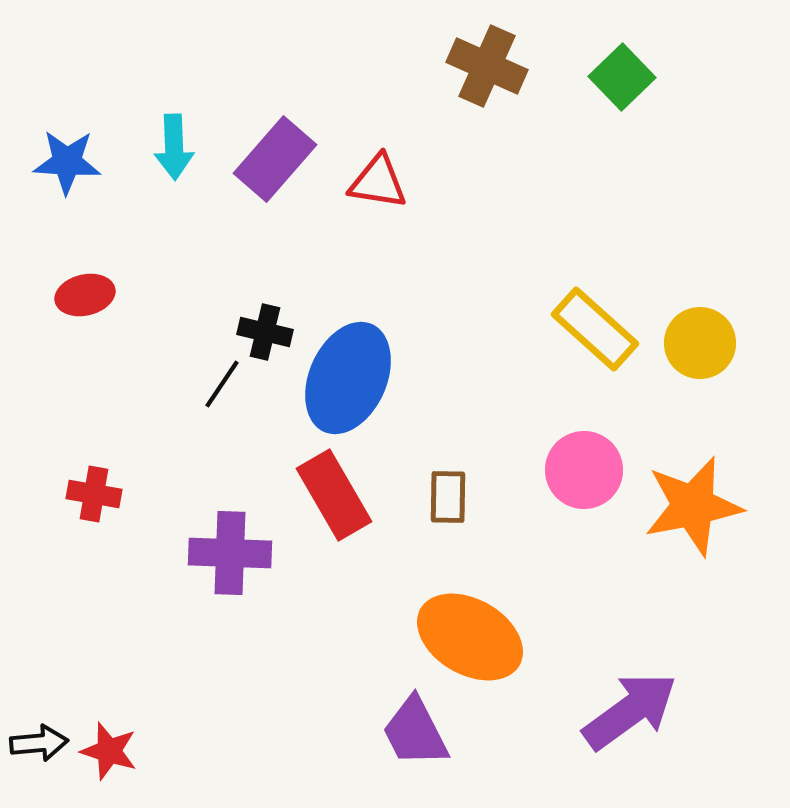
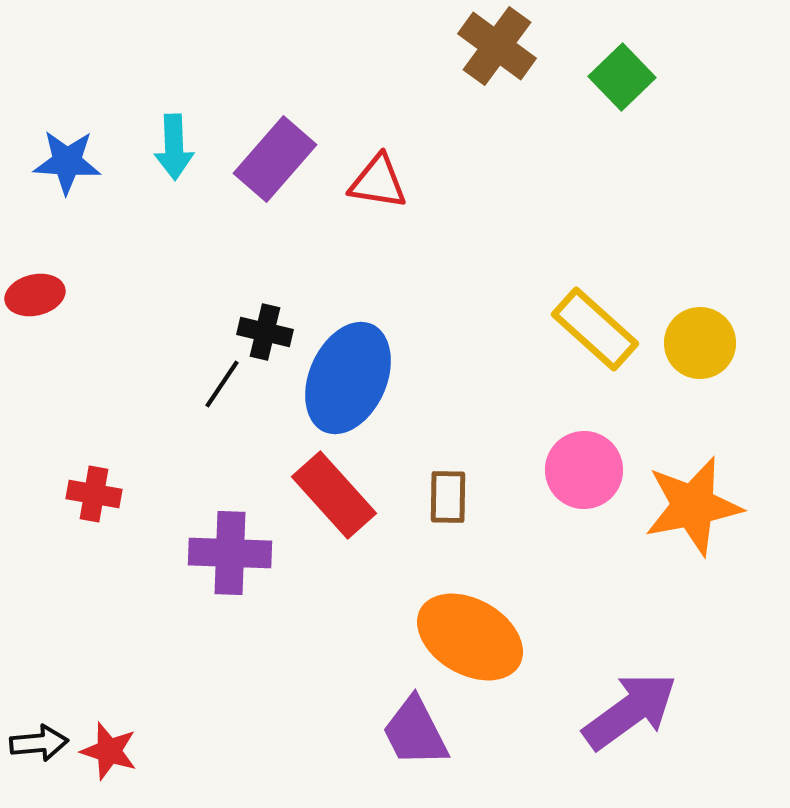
brown cross: moved 10 px right, 20 px up; rotated 12 degrees clockwise
red ellipse: moved 50 px left
red rectangle: rotated 12 degrees counterclockwise
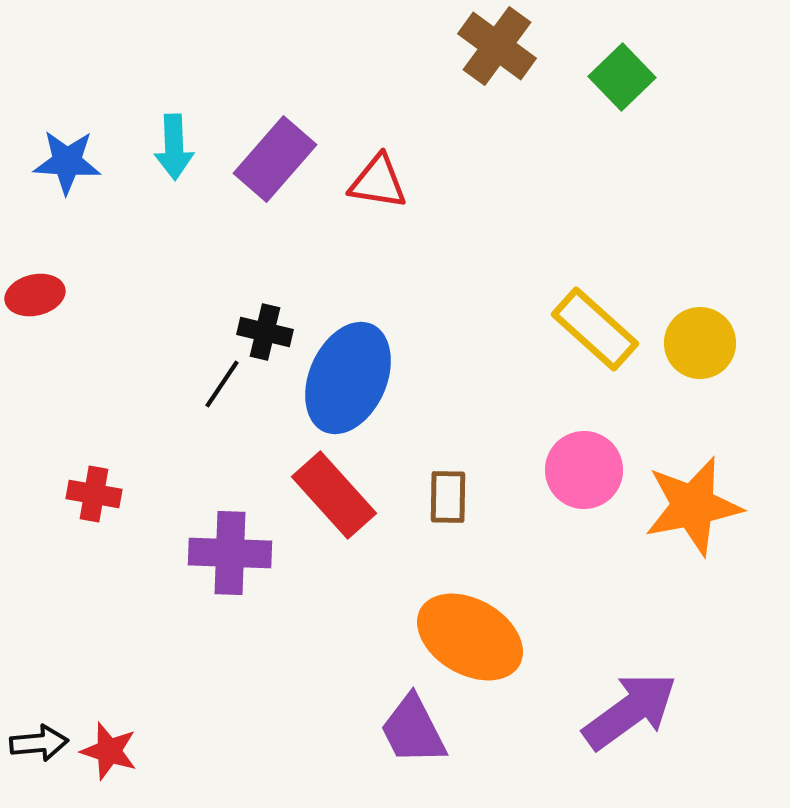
purple trapezoid: moved 2 px left, 2 px up
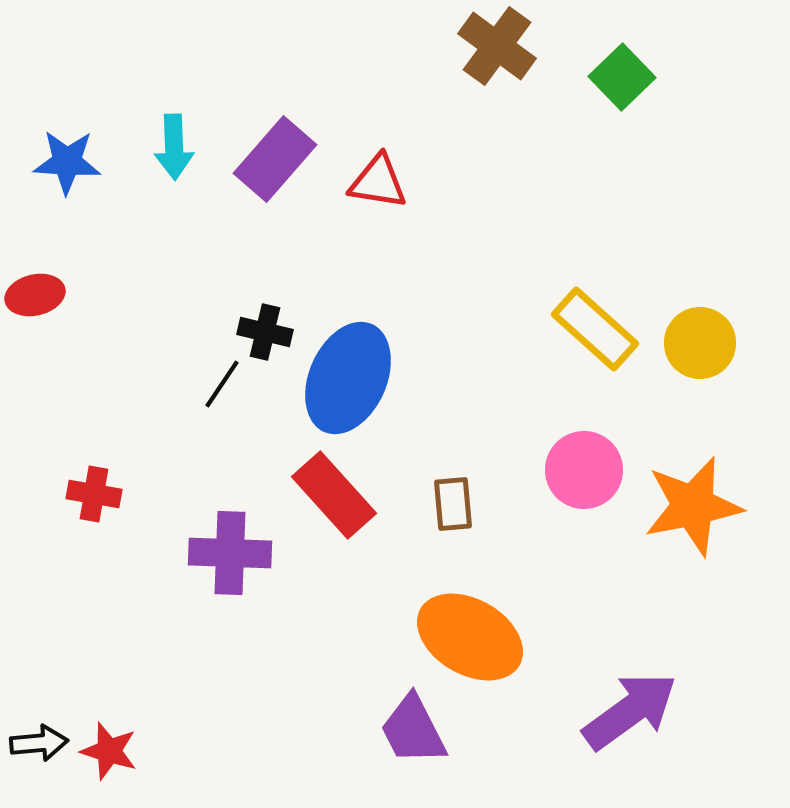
brown rectangle: moved 5 px right, 7 px down; rotated 6 degrees counterclockwise
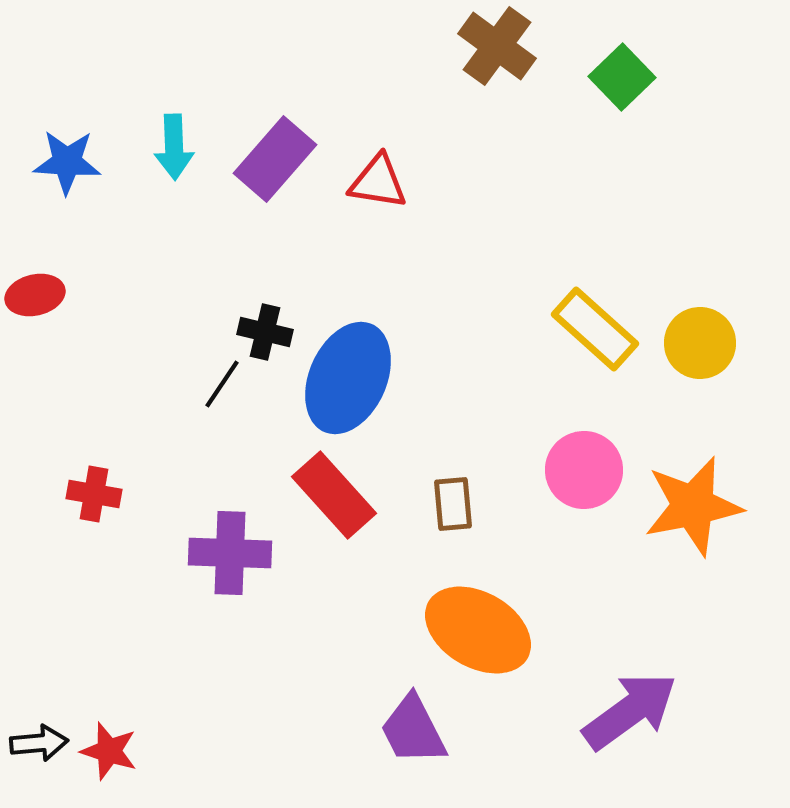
orange ellipse: moved 8 px right, 7 px up
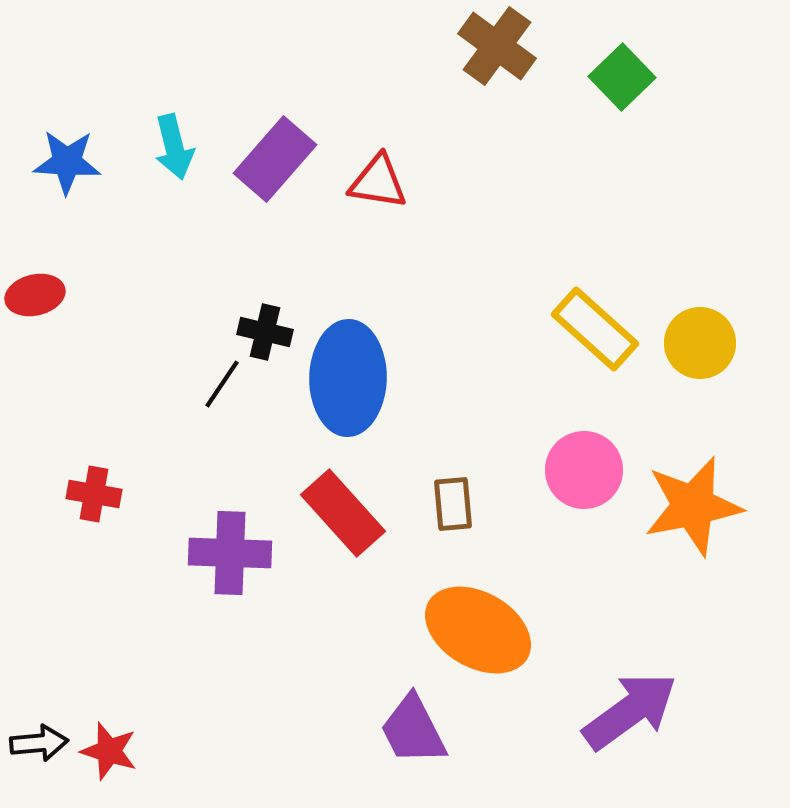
cyan arrow: rotated 12 degrees counterclockwise
blue ellipse: rotated 23 degrees counterclockwise
red rectangle: moved 9 px right, 18 px down
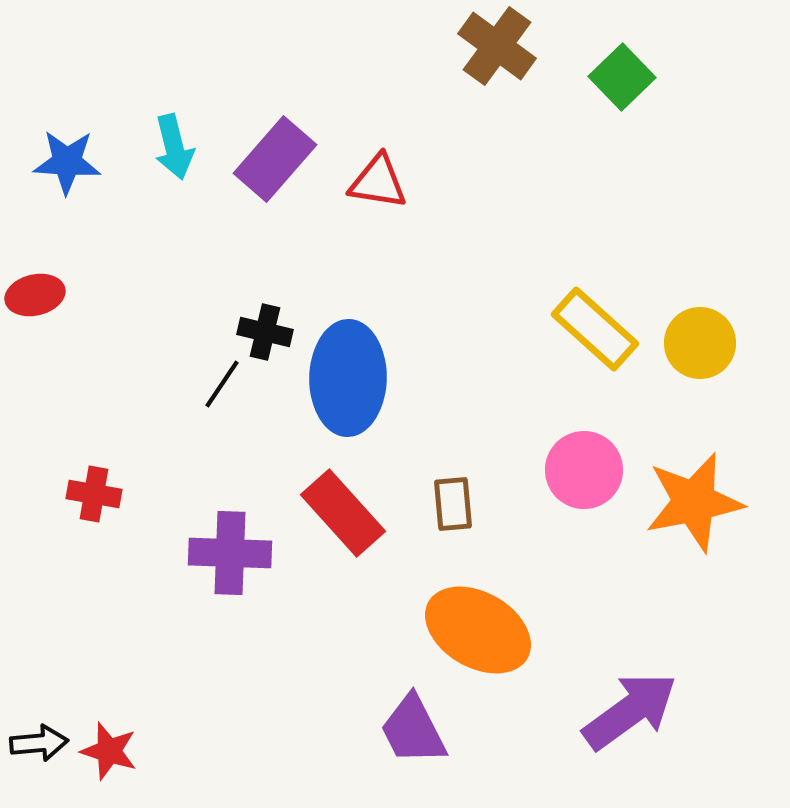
orange star: moved 1 px right, 4 px up
